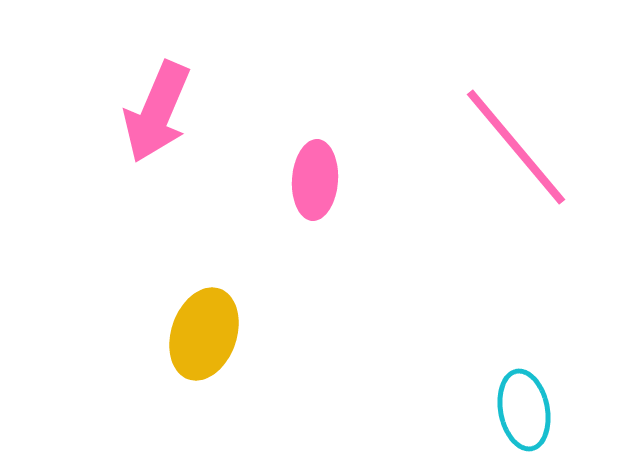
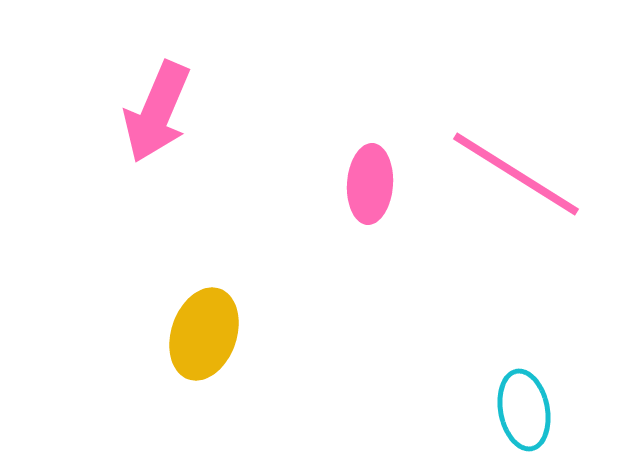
pink line: moved 27 px down; rotated 18 degrees counterclockwise
pink ellipse: moved 55 px right, 4 px down
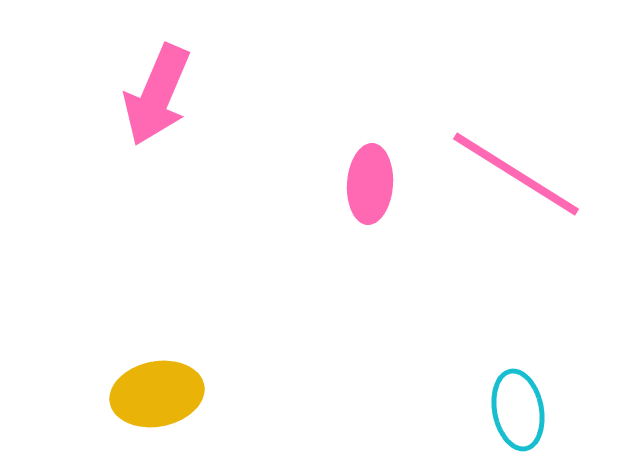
pink arrow: moved 17 px up
yellow ellipse: moved 47 px left, 60 px down; rotated 60 degrees clockwise
cyan ellipse: moved 6 px left
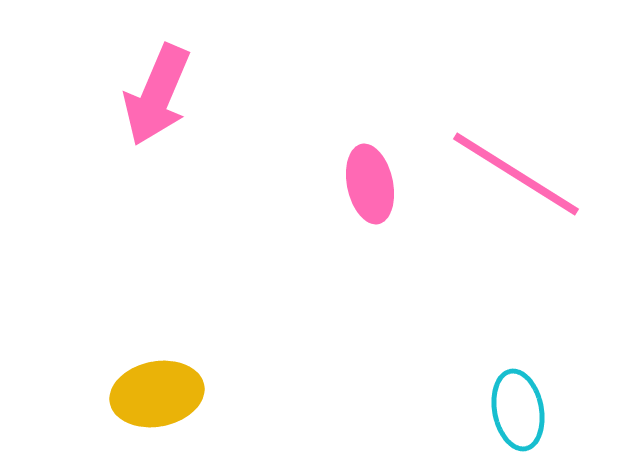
pink ellipse: rotated 16 degrees counterclockwise
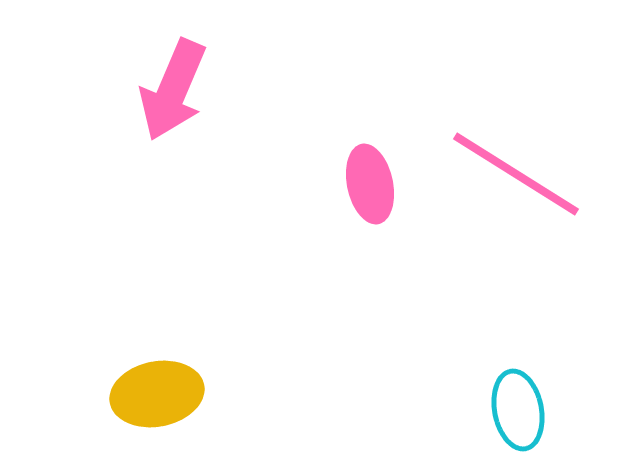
pink arrow: moved 16 px right, 5 px up
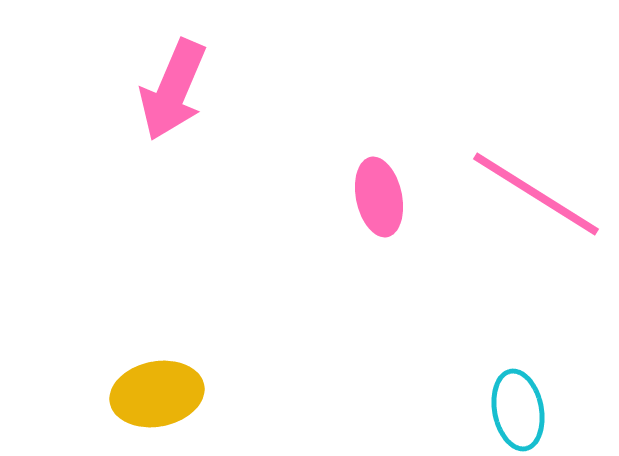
pink line: moved 20 px right, 20 px down
pink ellipse: moved 9 px right, 13 px down
